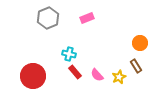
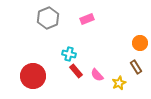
pink rectangle: moved 1 px down
brown rectangle: moved 1 px down
red rectangle: moved 1 px right, 1 px up
yellow star: moved 6 px down
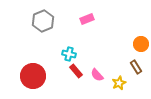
gray hexagon: moved 5 px left, 3 px down
orange circle: moved 1 px right, 1 px down
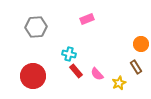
gray hexagon: moved 7 px left, 6 px down; rotated 20 degrees clockwise
pink semicircle: moved 1 px up
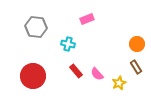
gray hexagon: rotated 10 degrees clockwise
orange circle: moved 4 px left
cyan cross: moved 1 px left, 10 px up
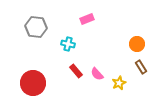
brown rectangle: moved 5 px right
red circle: moved 7 px down
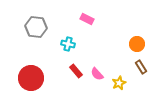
pink rectangle: rotated 48 degrees clockwise
red circle: moved 2 px left, 5 px up
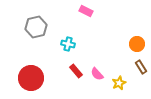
pink rectangle: moved 1 px left, 8 px up
gray hexagon: rotated 20 degrees counterclockwise
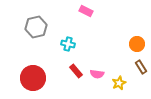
pink semicircle: rotated 40 degrees counterclockwise
red circle: moved 2 px right
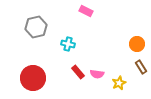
red rectangle: moved 2 px right, 1 px down
